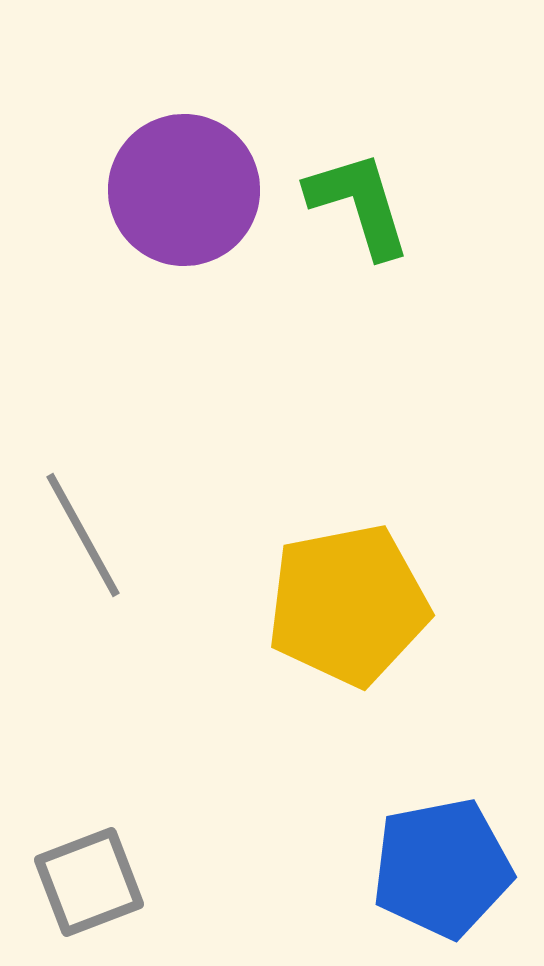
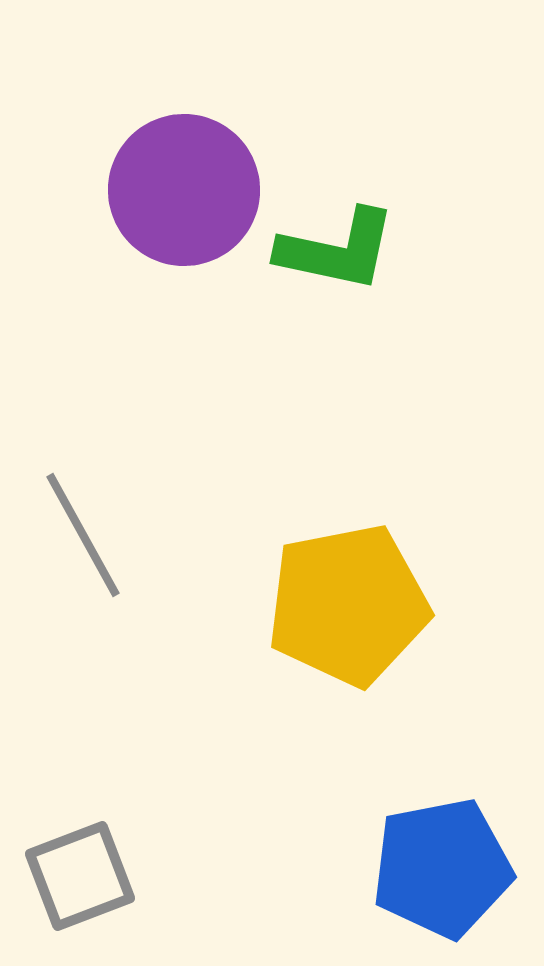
green L-shape: moved 22 px left, 46 px down; rotated 119 degrees clockwise
gray square: moved 9 px left, 6 px up
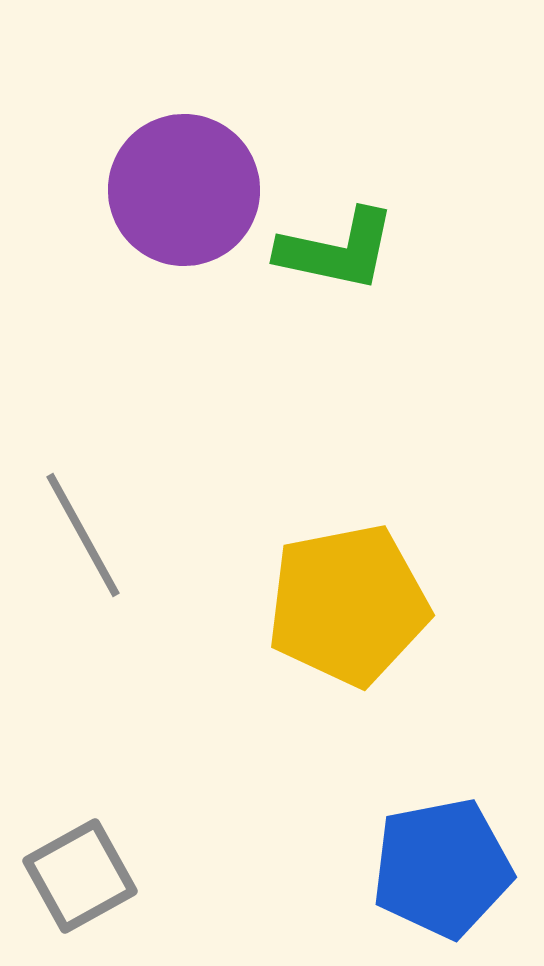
gray square: rotated 8 degrees counterclockwise
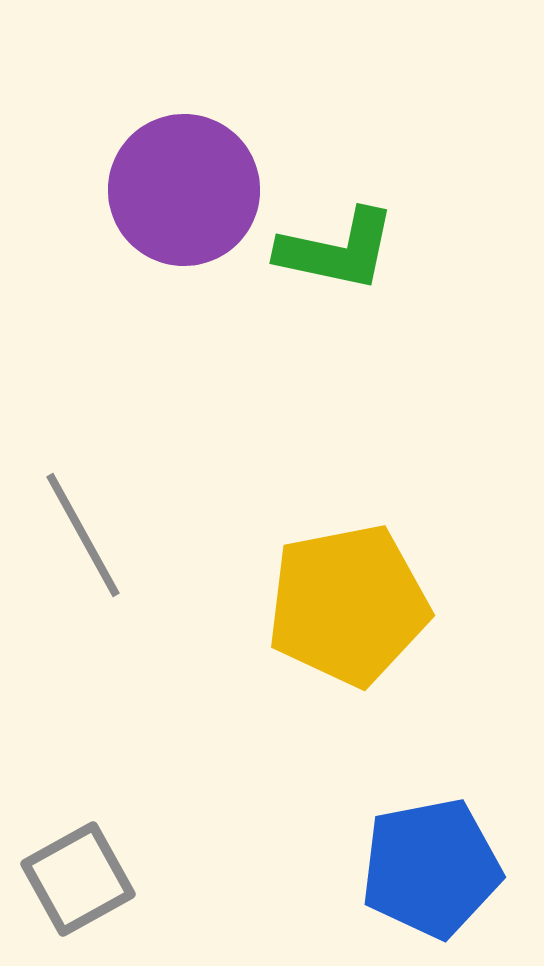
blue pentagon: moved 11 px left
gray square: moved 2 px left, 3 px down
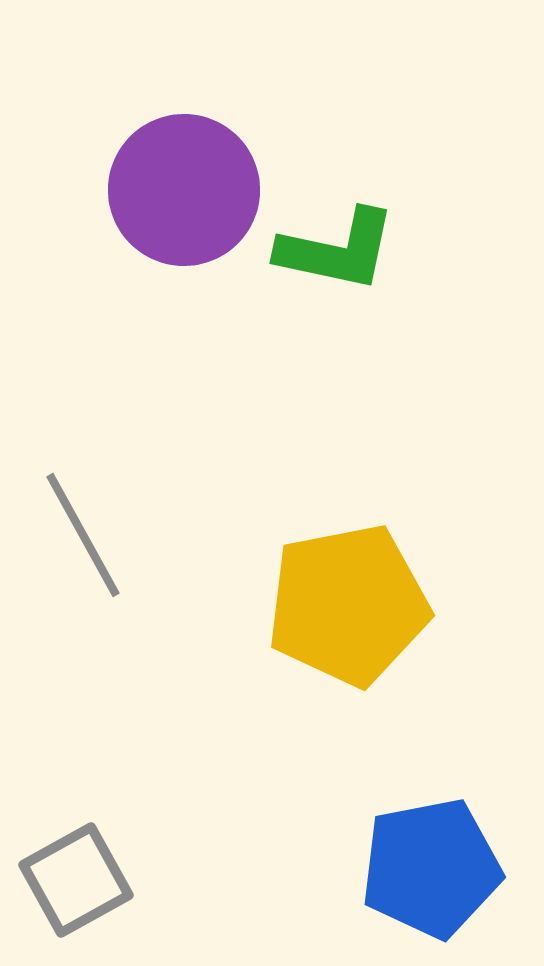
gray square: moved 2 px left, 1 px down
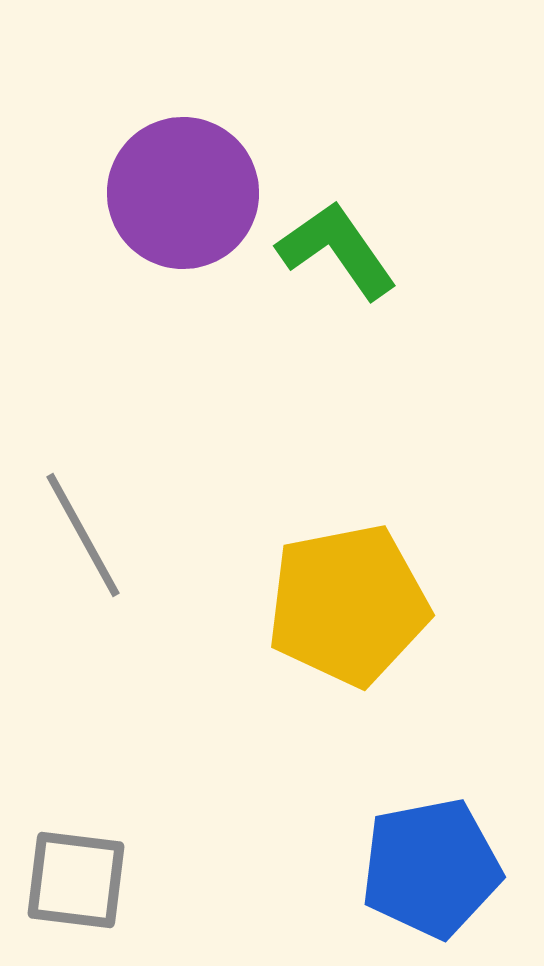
purple circle: moved 1 px left, 3 px down
green L-shape: rotated 137 degrees counterclockwise
gray square: rotated 36 degrees clockwise
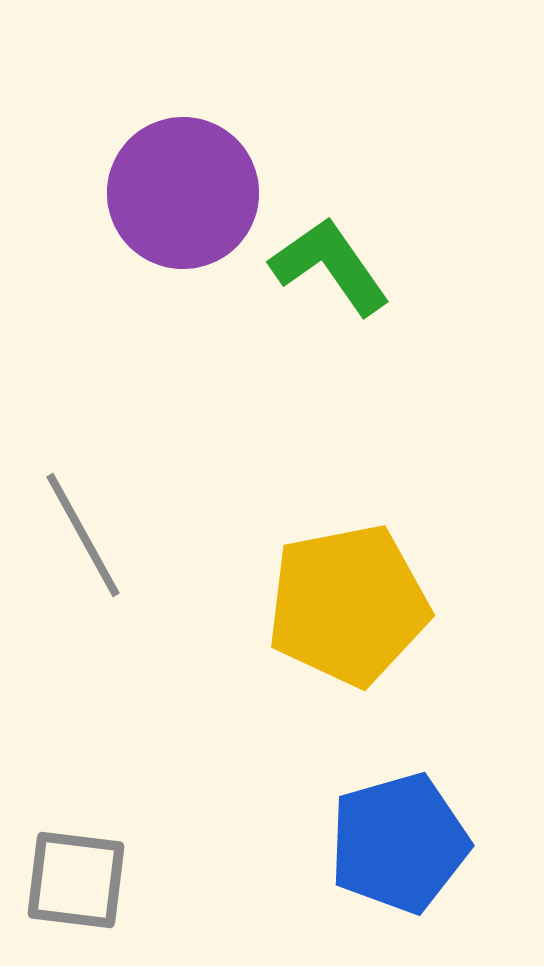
green L-shape: moved 7 px left, 16 px down
blue pentagon: moved 32 px left, 25 px up; rotated 5 degrees counterclockwise
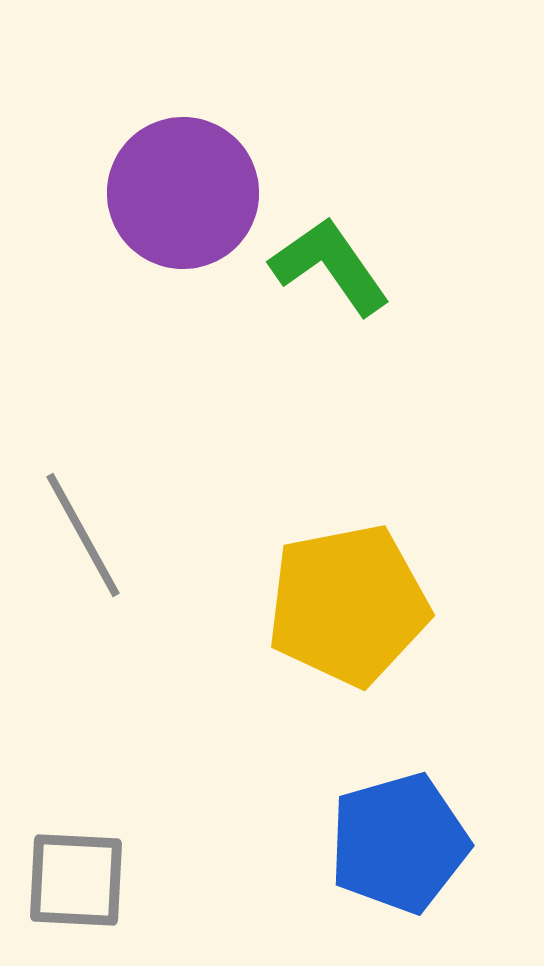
gray square: rotated 4 degrees counterclockwise
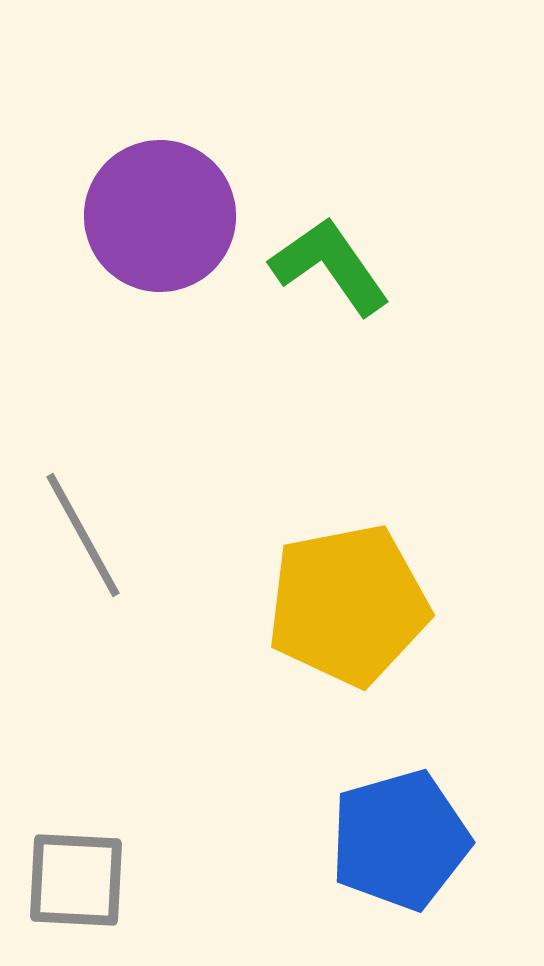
purple circle: moved 23 px left, 23 px down
blue pentagon: moved 1 px right, 3 px up
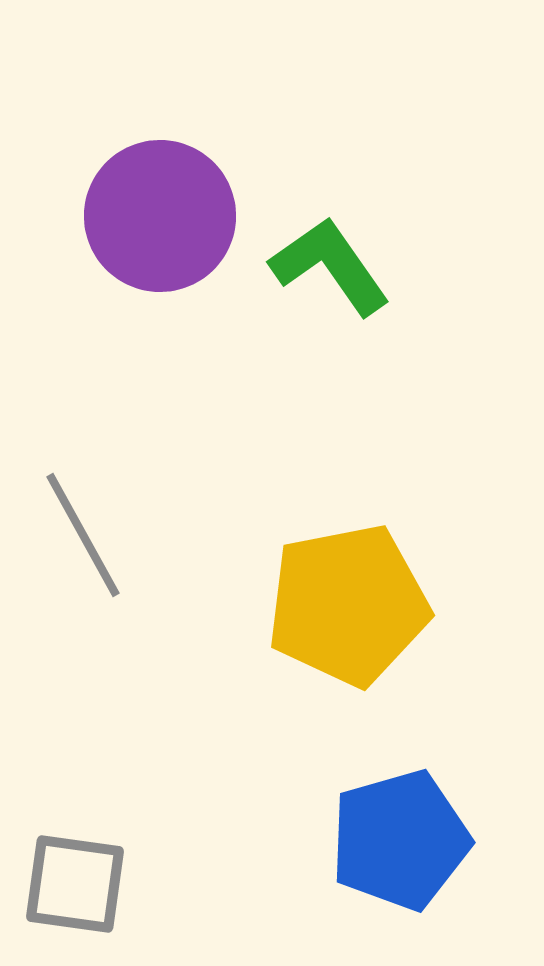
gray square: moved 1 px left, 4 px down; rotated 5 degrees clockwise
